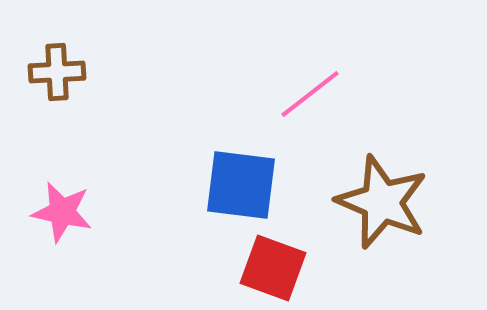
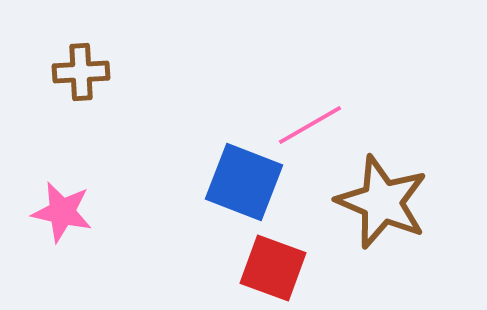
brown cross: moved 24 px right
pink line: moved 31 px down; rotated 8 degrees clockwise
blue square: moved 3 px right, 3 px up; rotated 14 degrees clockwise
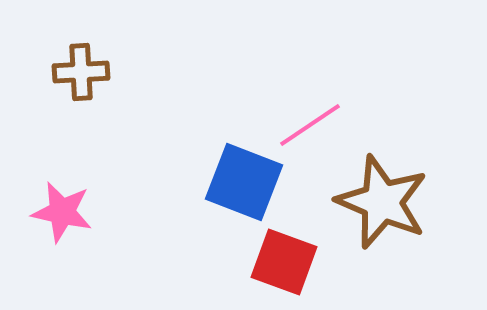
pink line: rotated 4 degrees counterclockwise
red square: moved 11 px right, 6 px up
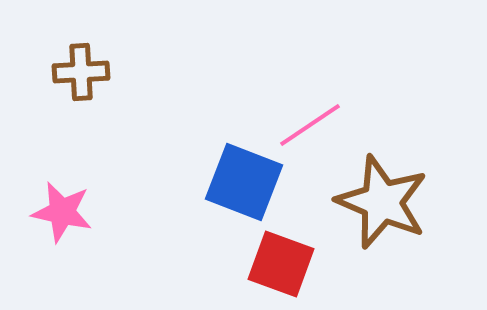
red square: moved 3 px left, 2 px down
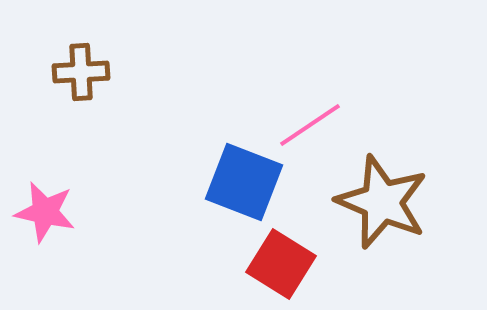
pink star: moved 17 px left
red square: rotated 12 degrees clockwise
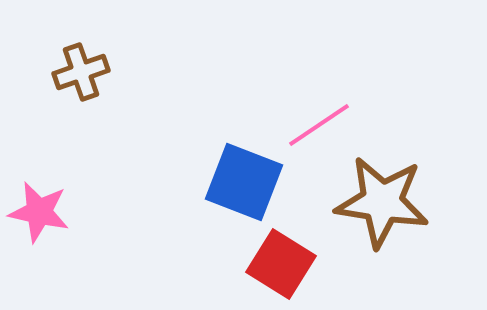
brown cross: rotated 16 degrees counterclockwise
pink line: moved 9 px right
brown star: rotated 14 degrees counterclockwise
pink star: moved 6 px left
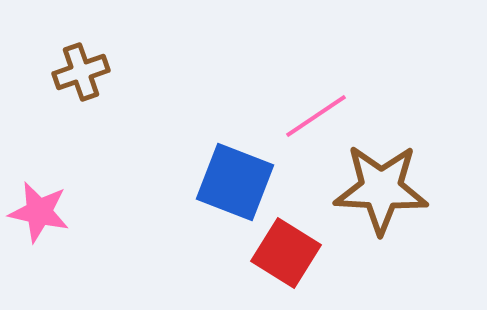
pink line: moved 3 px left, 9 px up
blue square: moved 9 px left
brown star: moved 1 px left, 13 px up; rotated 6 degrees counterclockwise
red square: moved 5 px right, 11 px up
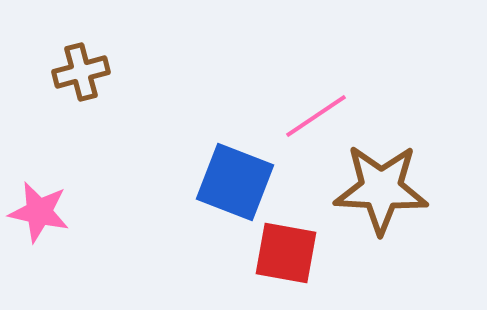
brown cross: rotated 4 degrees clockwise
red square: rotated 22 degrees counterclockwise
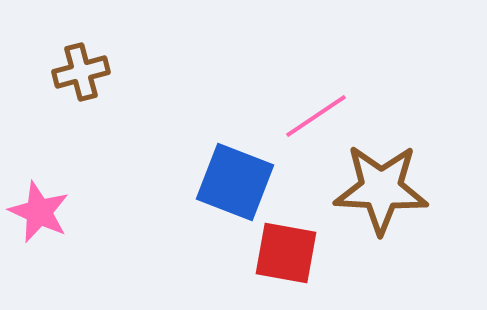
pink star: rotated 12 degrees clockwise
